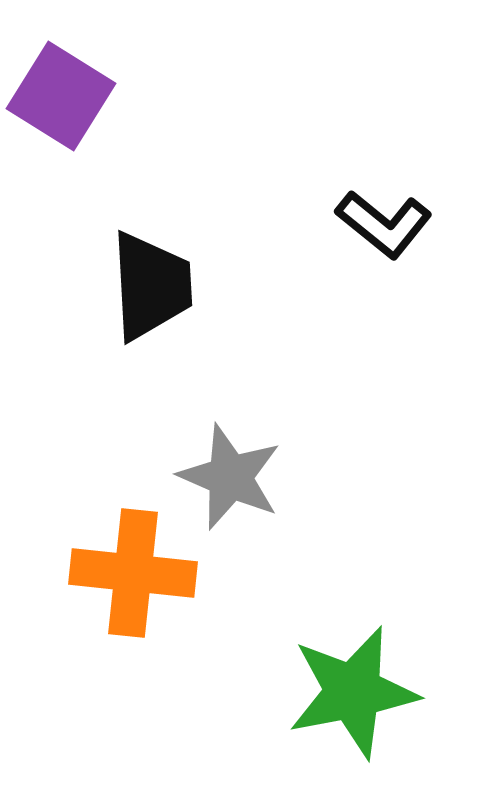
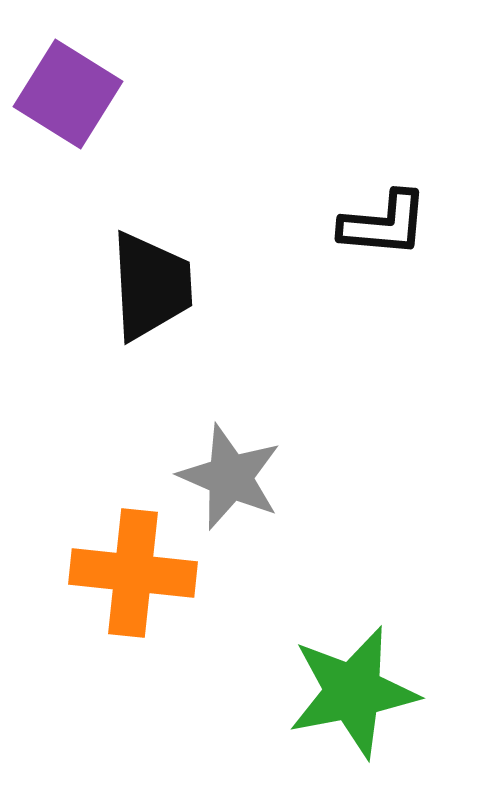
purple square: moved 7 px right, 2 px up
black L-shape: rotated 34 degrees counterclockwise
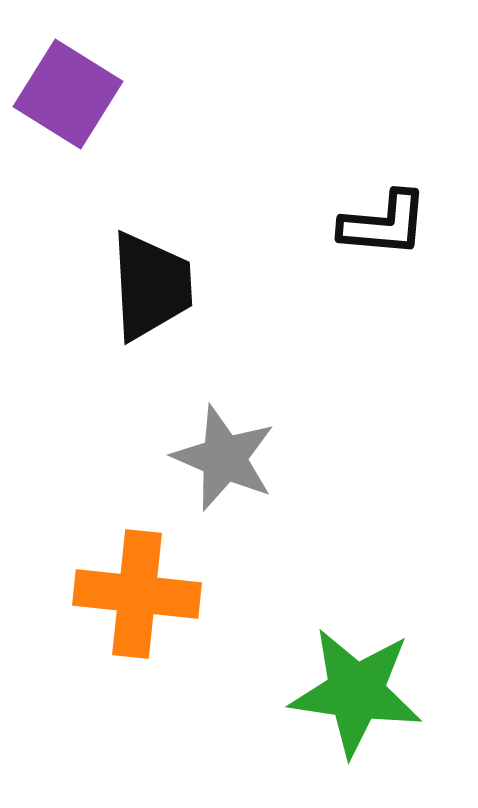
gray star: moved 6 px left, 19 px up
orange cross: moved 4 px right, 21 px down
green star: moved 3 px right; rotated 19 degrees clockwise
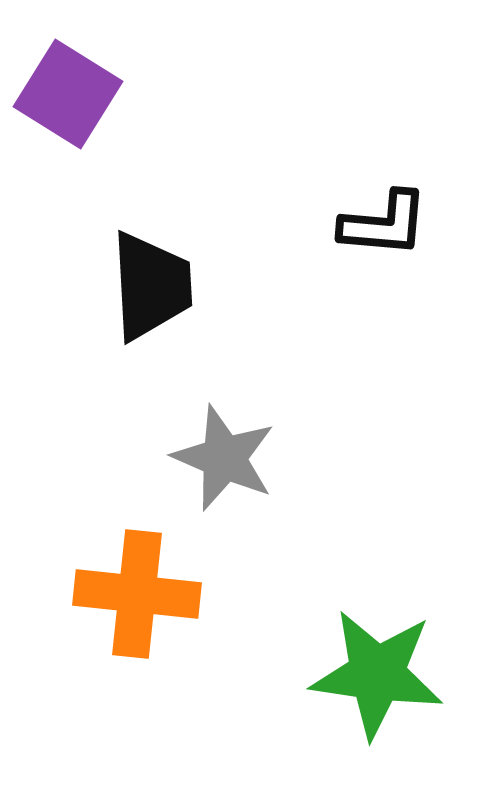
green star: moved 21 px right, 18 px up
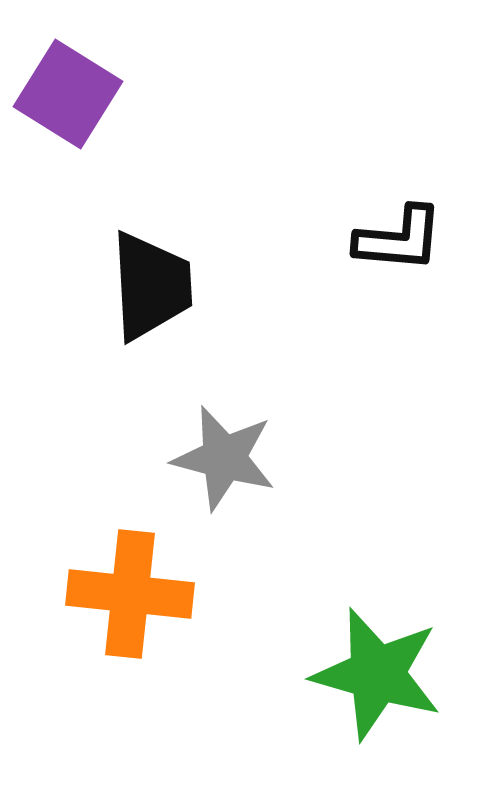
black L-shape: moved 15 px right, 15 px down
gray star: rotated 8 degrees counterclockwise
orange cross: moved 7 px left
green star: rotated 8 degrees clockwise
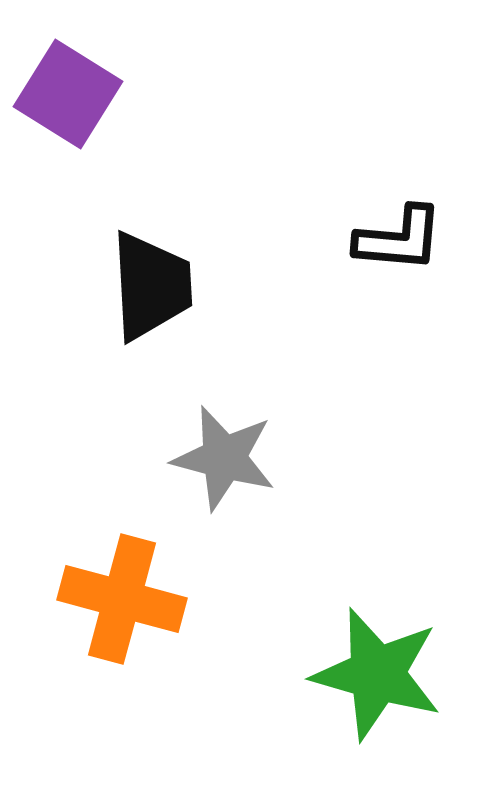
orange cross: moved 8 px left, 5 px down; rotated 9 degrees clockwise
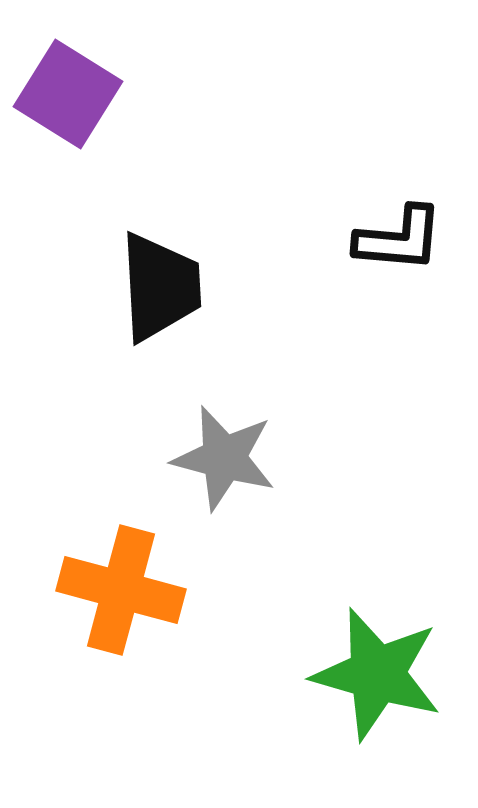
black trapezoid: moved 9 px right, 1 px down
orange cross: moved 1 px left, 9 px up
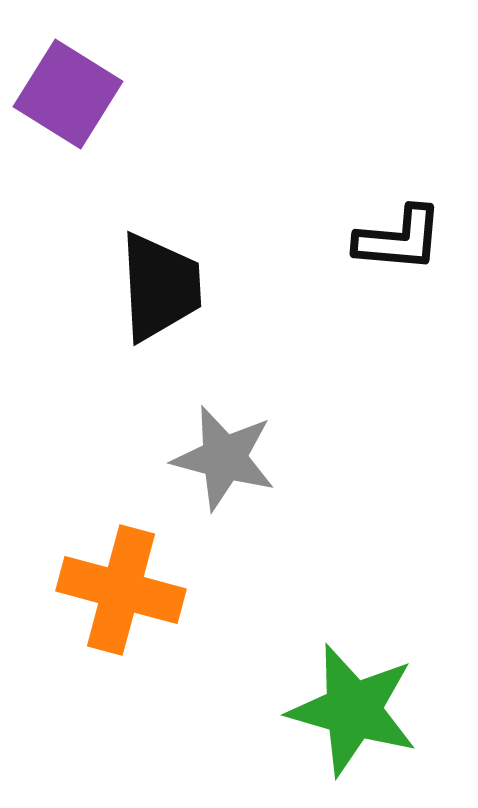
green star: moved 24 px left, 36 px down
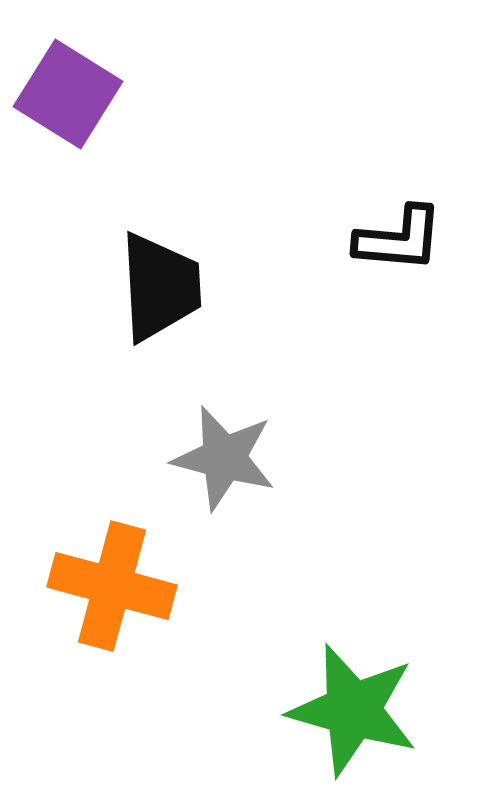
orange cross: moved 9 px left, 4 px up
